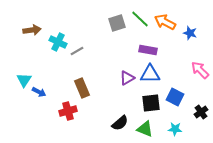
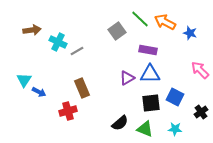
gray square: moved 8 px down; rotated 18 degrees counterclockwise
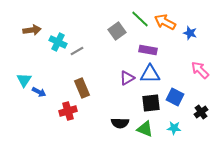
black semicircle: rotated 42 degrees clockwise
cyan star: moved 1 px left, 1 px up
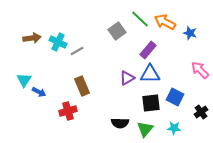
brown arrow: moved 8 px down
purple rectangle: rotated 60 degrees counterclockwise
brown rectangle: moved 2 px up
green triangle: rotated 48 degrees clockwise
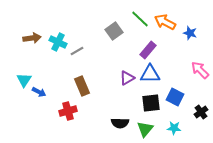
gray square: moved 3 px left
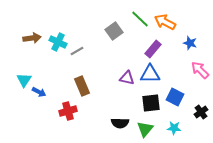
blue star: moved 10 px down
purple rectangle: moved 5 px right, 1 px up
purple triangle: rotated 42 degrees clockwise
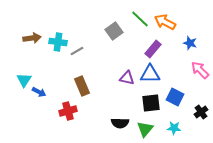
cyan cross: rotated 18 degrees counterclockwise
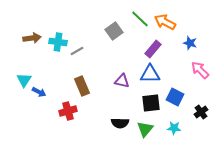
purple triangle: moved 5 px left, 3 px down
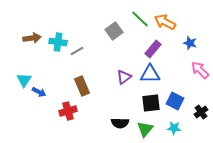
purple triangle: moved 2 px right, 4 px up; rotated 49 degrees counterclockwise
blue square: moved 4 px down
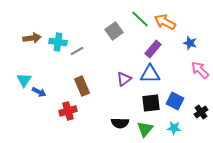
purple triangle: moved 2 px down
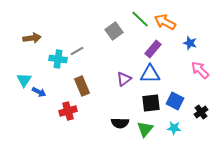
cyan cross: moved 17 px down
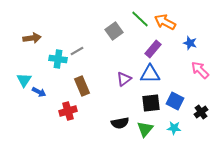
black semicircle: rotated 12 degrees counterclockwise
